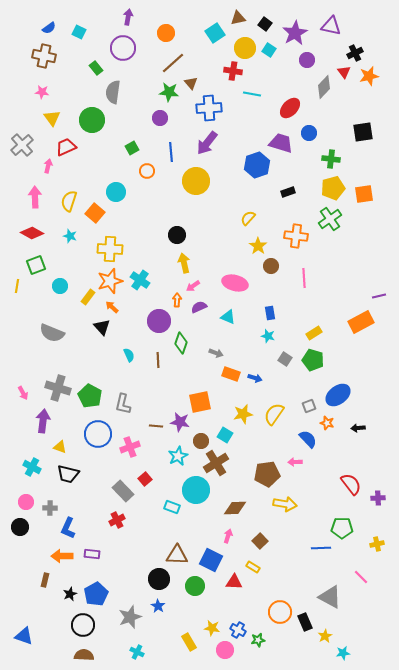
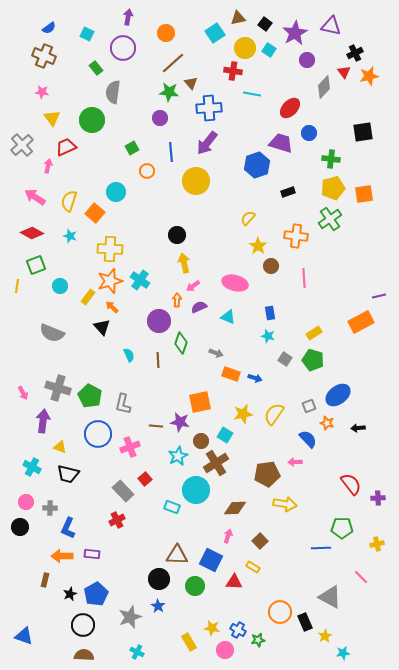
cyan square at (79, 32): moved 8 px right, 2 px down
brown cross at (44, 56): rotated 10 degrees clockwise
pink arrow at (35, 197): rotated 55 degrees counterclockwise
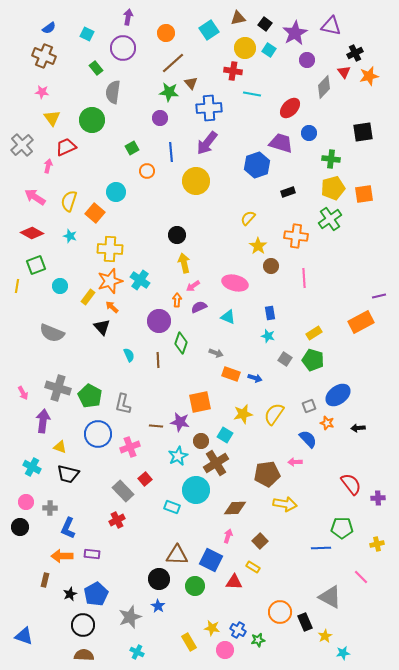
cyan square at (215, 33): moved 6 px left, 3 px up
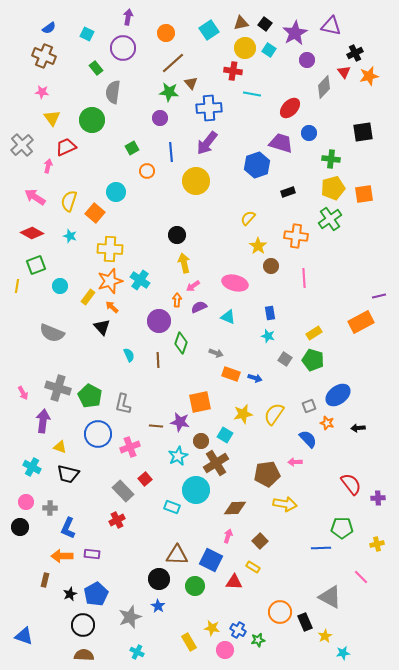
brown triangle at (238, 18): moved 3 px right, 5 px down
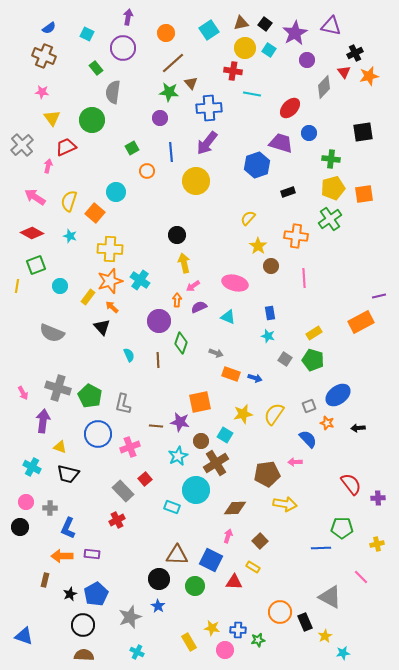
blue cross at (238, 630): rotated 28 degrees counterclockwise
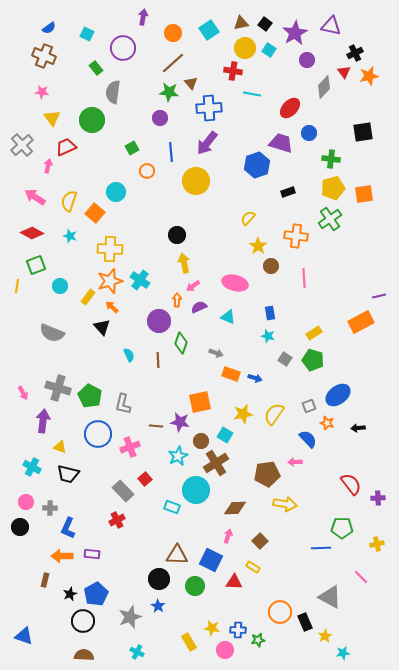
purple arrow at (128, 17): moved 15 px right
orange circle at (166, 33): moved 7 px right
black circle at (83, 625): moved 4 px up
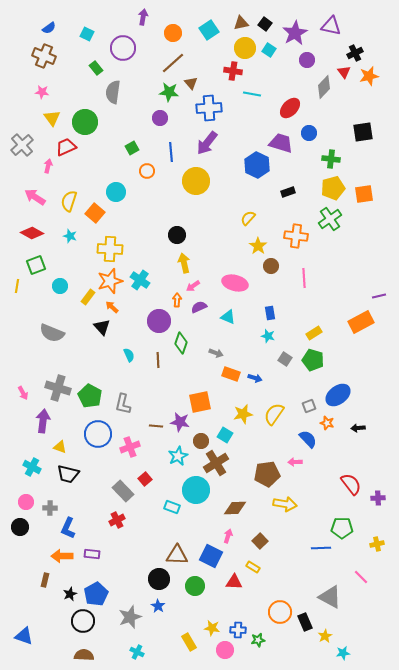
green circle at (92, 120): moved 7 px left, 2 px down
blue hexagon at (257, 165): rotated 15 degrees counterclockwise
blue square at (211, 560): moved 4 px up
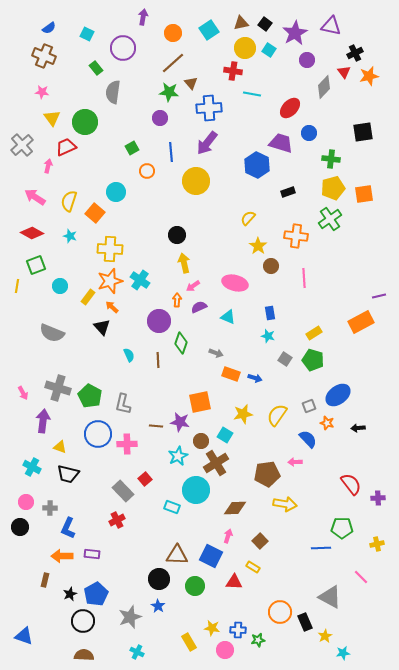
yellow semicircle at (274, 414): moved 3 px right, 1 px down
pink cross at (130, 447): moved 3 px left, 3 px up; rotated 18 degrees clockwise
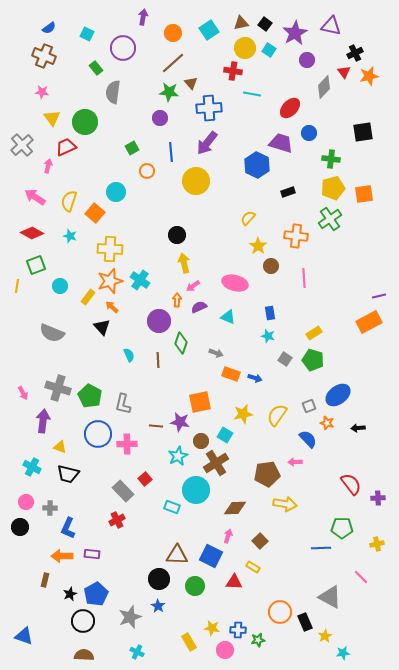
orange rectangle at (361, 322): moved 8 px right
